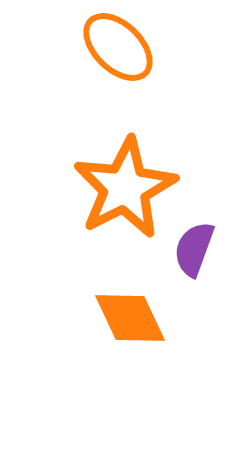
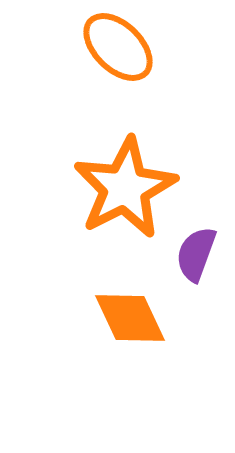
purple semicircle: moved 2 px right, 5 px down
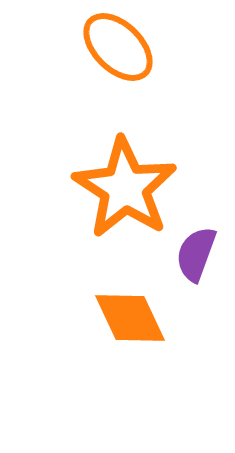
orange star: rotated 12 degrees counterclockwise
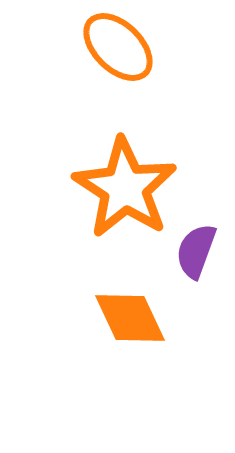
purple semicircle: moved 3 px up
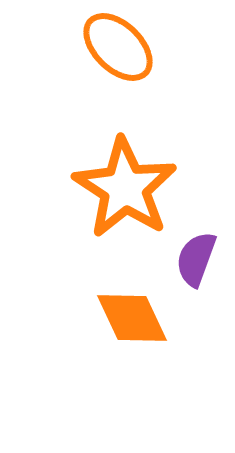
purple semicircle: moved 8 px down
orange diamond: moved 2 px right
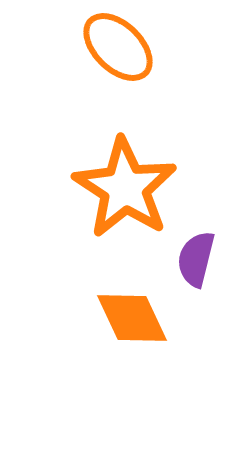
purple semicircle: rotated 6 degrees counterclockwise
